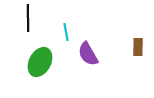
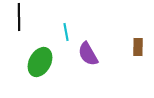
black line: moved 9 px left, 1 px up
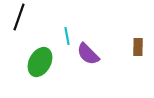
black line: rotated 20 degrees clockwise
cyan line: moved 1 px right, 4 px down
purple semicircle: rotated 15 degrees counterclockwise
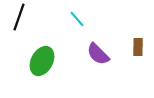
cyan line: moved 10 px right, 17 px up; rotated 30 degrees counterclockwise
purple semicircle: moved 10 px right
green ellipse: moved 2 px right, 1 px up
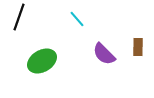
purple semicircle: moved 6 px right
green ellipse: rotated 32 degrees clockwise
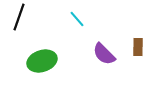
green ellipse: rotated 12 degrees clockwise
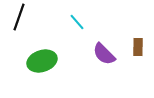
cyan line: moved 3 px down
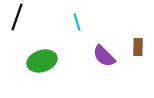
black line: moved 2 px left
cyan line: rotated 24 degrees clockwise
purple semicircle: moved 2 px down
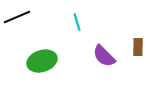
black line: rotated 48 degrees clockwise
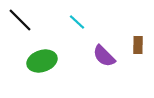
black line: moved 3 px right, 3 px down; rotated 68 degrees clockwise
cyan line: rotated 30 degrees counterclockwise
brown rectangle: moved 2 px up
